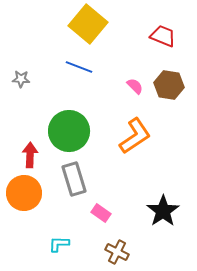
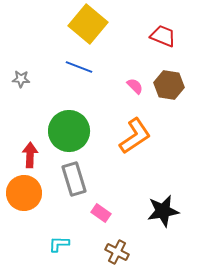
black star: rotated 24 degrees clockwise
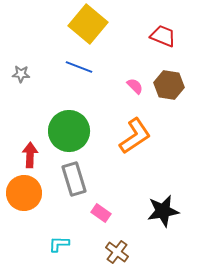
gray star: moved 5 px up
brown cross: rotated 10 degrees clockwise
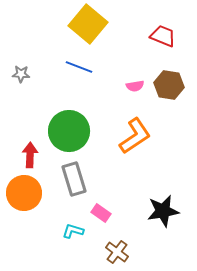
pink semicircle: rotated 126 degrees clockwise
cyan L-shape: moved 14 px right, 13 px up; rotated 15 degrees clockwise
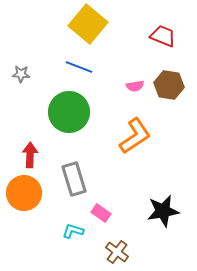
green circle: moved 19 px up
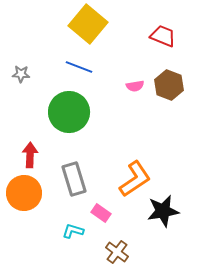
brown hexagon: rotated 12 degrees clockwise
orange L-shape: moved 43 px down
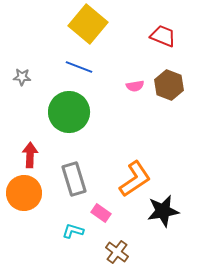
gray star: moved 1 px right, 3 px down
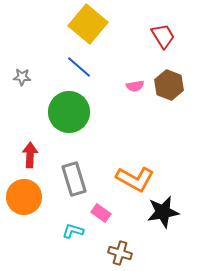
red trapezoid: rotated 36 degrees clockwise
blue line: rotated 20 degrees clockwise
orange L-shape: rotated 63 degrees clockwise
orange circle: moved 4 px down
black star: moved 1 px down
brown cross: moved 3 px right, 1 px down; rotated 20 degrees counterclockwise
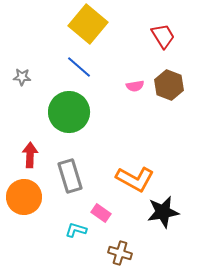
gray rectangle: moved 4 px left, 3 px up
cyan L-shape: moved 3 px right, 1 px up
